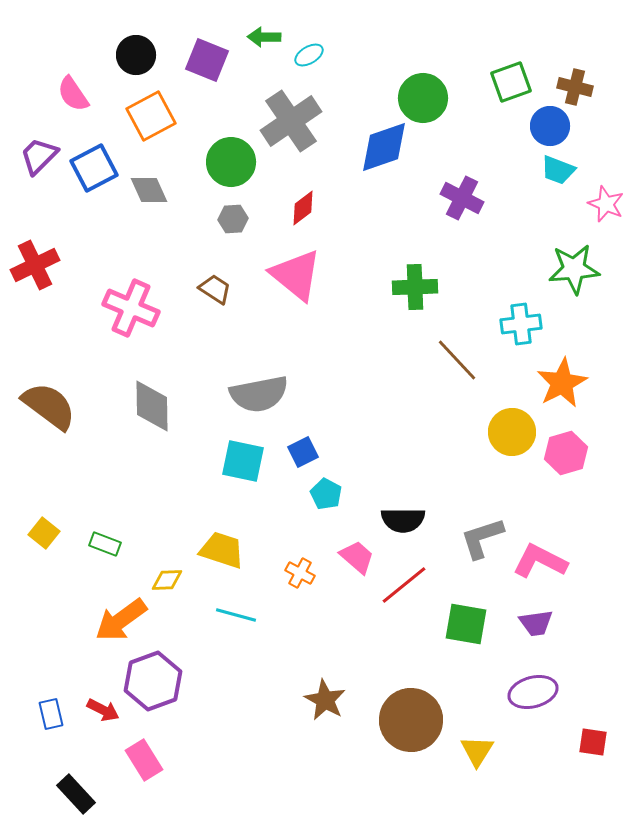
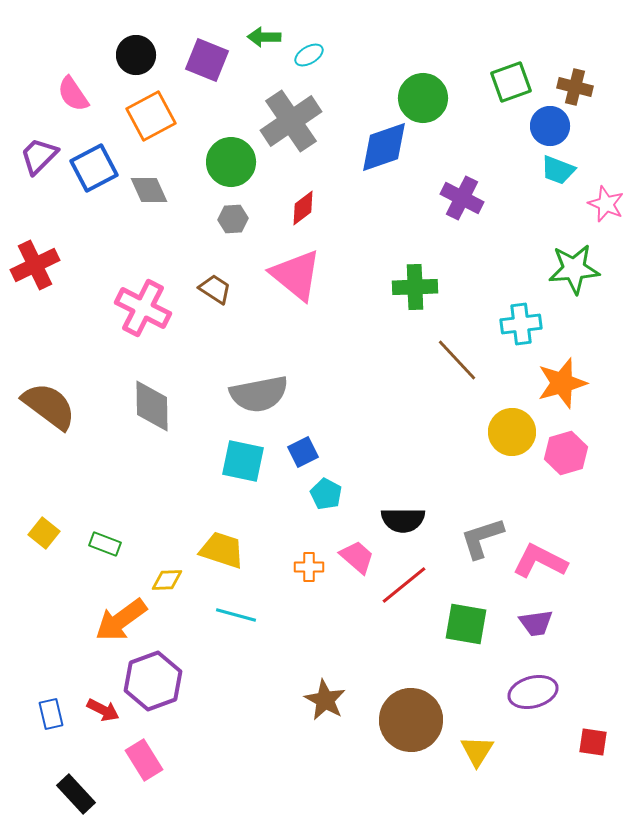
pink cross at (131, 308): moved 12 px right; rotated 4 degrees clockwise
orange star at (562, 383): rotated 12 degrees clockwise
orange cross at (300, 573): moved 9 px right, 6 px up; rotated 28 degrees counterclockwise
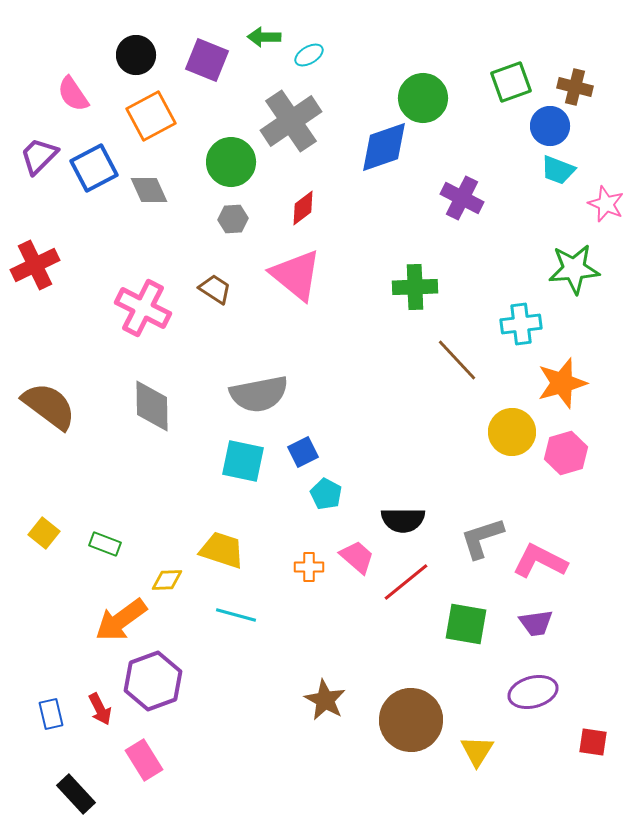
red line at (404, 585): moved 2 px right, 3 px up
red arrow at (103, 710): moved 3 px left, 1 px up; rotated 36 degrees clockwise
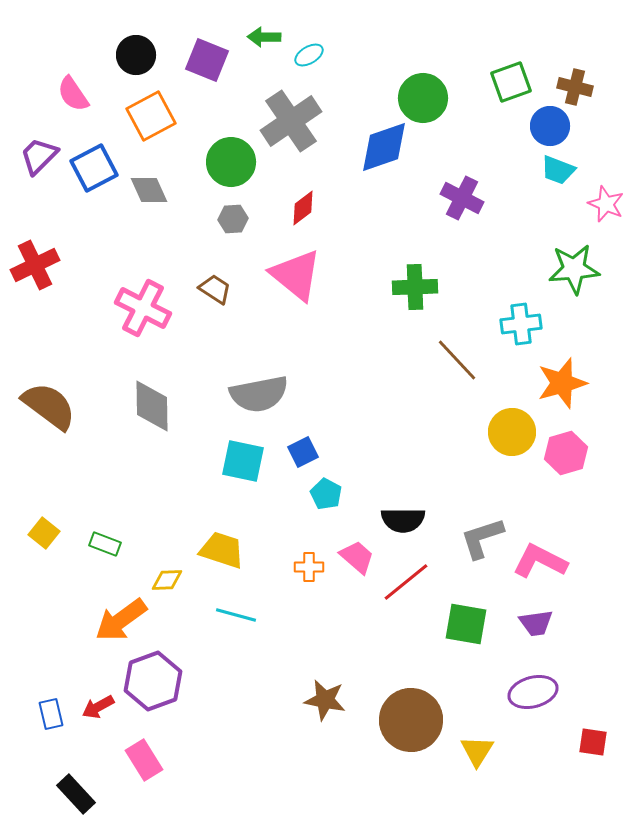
brown star at (325, 700): rotated 18 degrees counterclockwise
red arrow at (100, 709): moved 2 px left, 2 px up; rotated 88 degrees clockwise
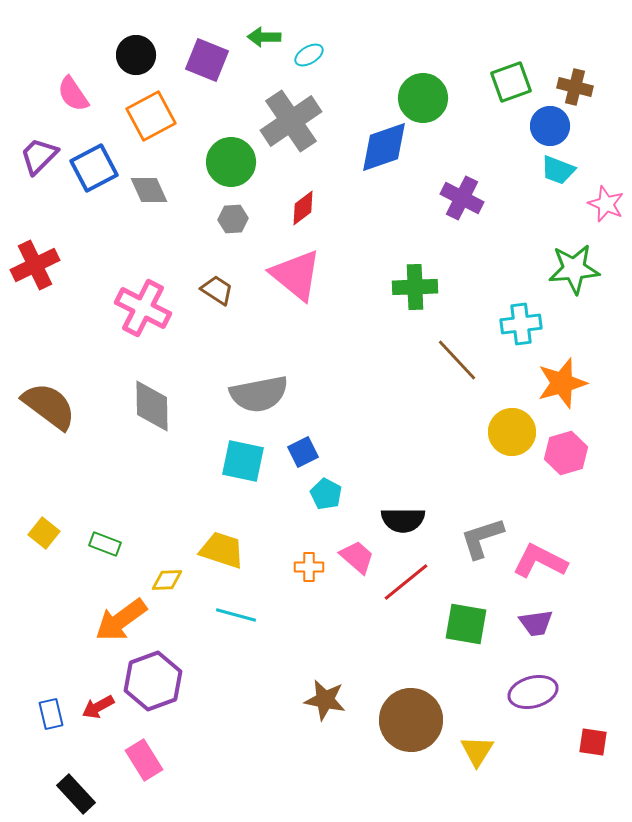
brown trapezoid at (215, 289): moved 2 px right, 1 px down
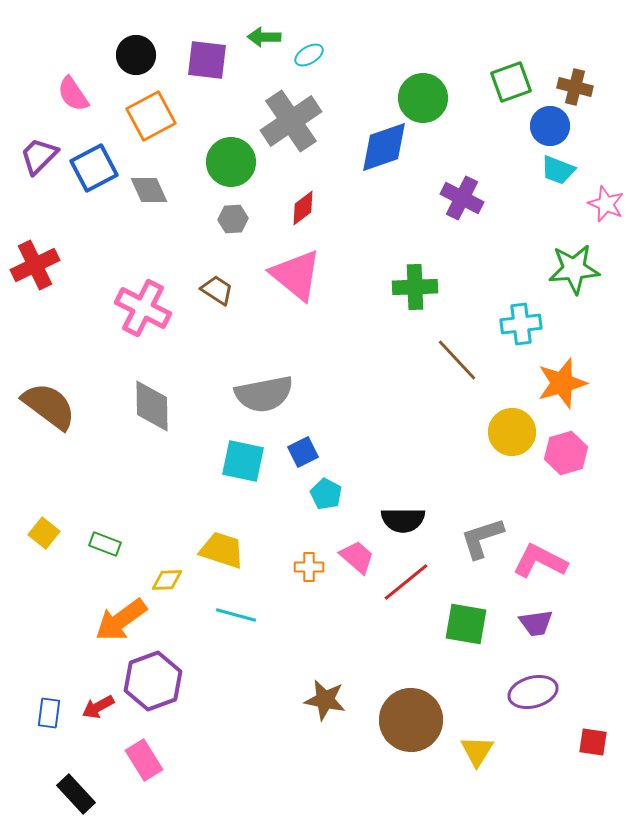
purple square at (207, 60): rotated 15 degrees counterclockwise
gray semicircle at (259, 394): moved 5 px right
blue rectangle at (51, 714): moved 2 px left, 1 px up; rotated 20 degrees clockwise
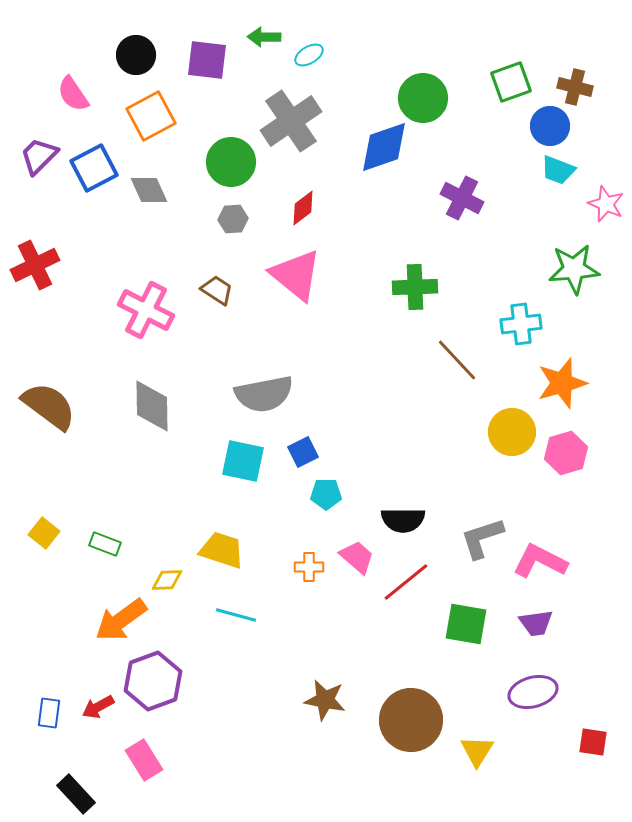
pink cross at (143, 308): moved 3 px right, 2 px down
cyan pentagon at (326, 494): rotated 28 degrees counterclockwise
